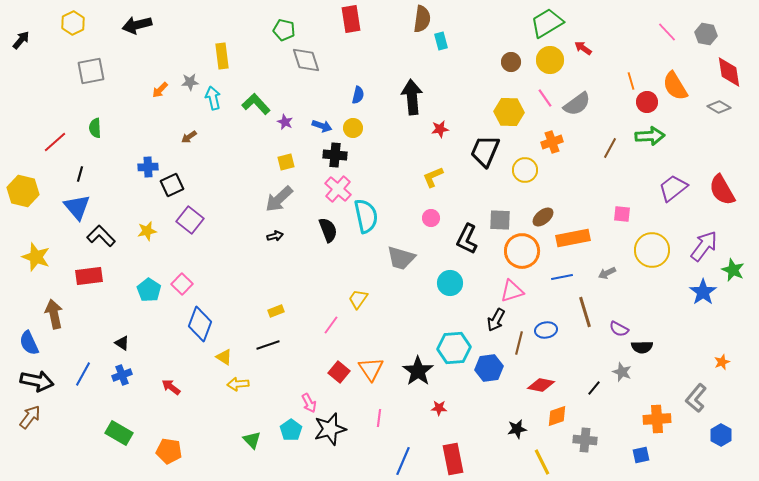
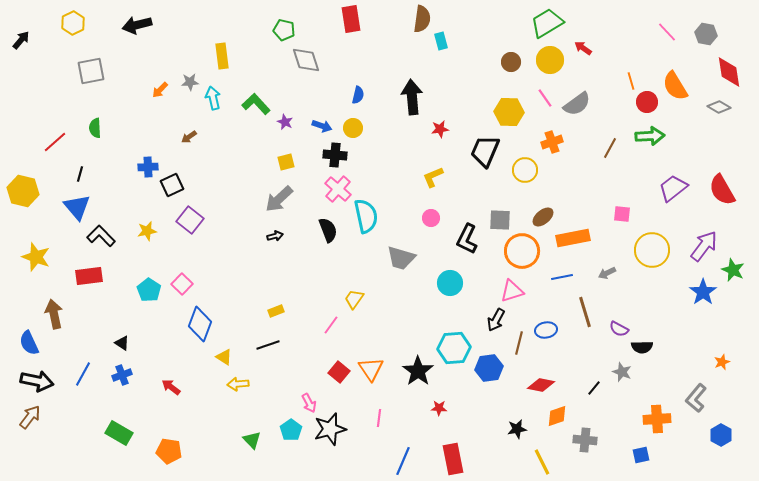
yellow trapezoid at (358, 299): moved 4 px left
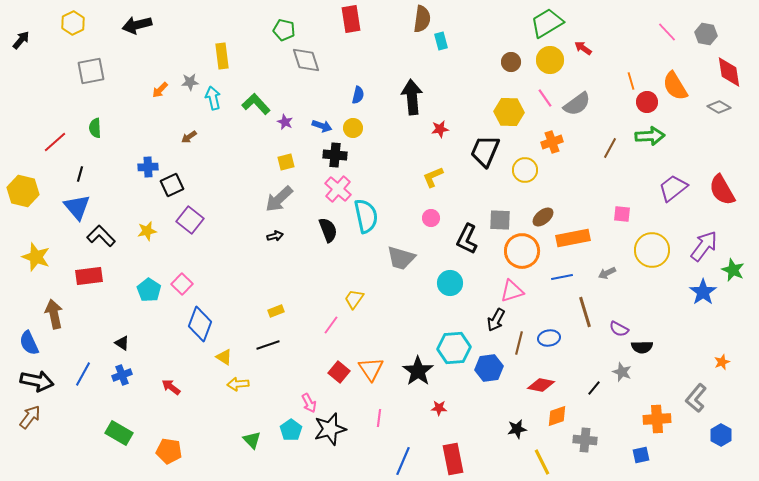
blue ellipse at (546, 330): moved 3 px right, 8 px down
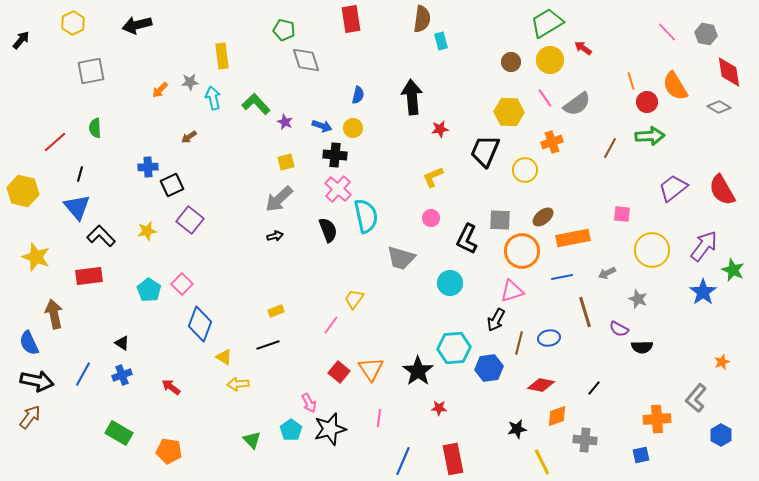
gray star at (622, 372): moved 16 px right, 73 px up
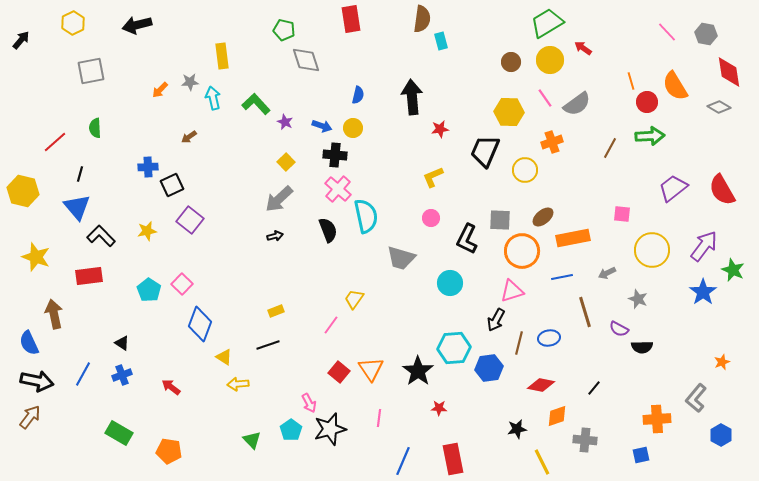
yellow square at (286, 162): rotated 30 degrees counterclockwise
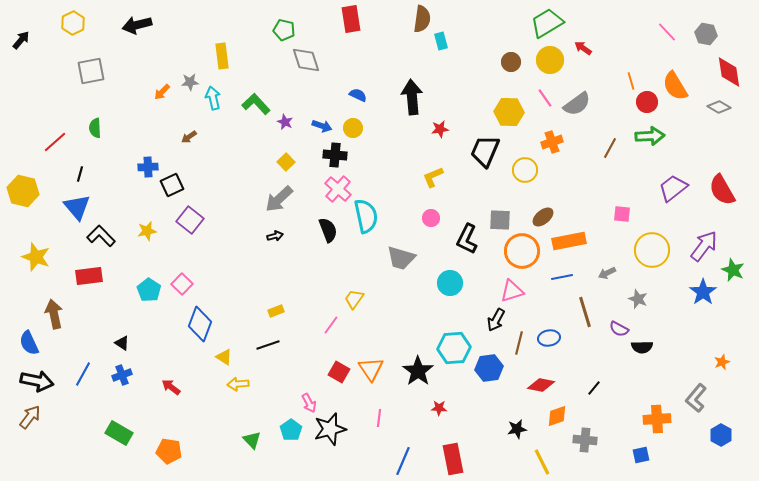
orange arrow at (160, 90): moved 2 px right, 2 px down
blue semicircle at (358, 95): rotated 78 degrees counterclockwise
orange rectangle at (573, 238): moved 4 px left, 3 px down
red square at (339, 372): rotated 10 degrees counterclockwise
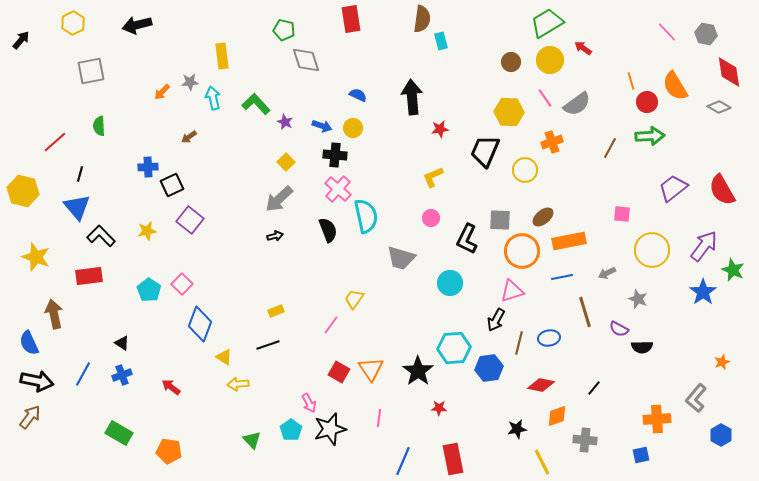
green semicircle at (95, 128): moved 4 px right, 2 px up
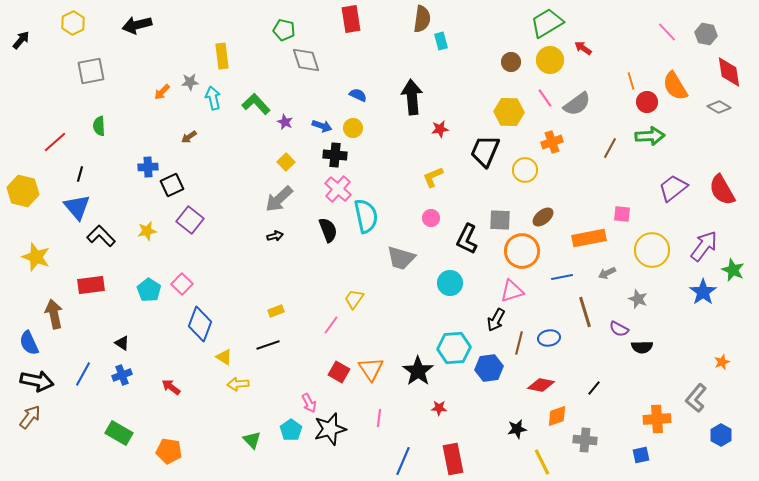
orange rectangle at (569, 241): moved 20 px right, 3 px up
red rectangle at (89, 276): moved 2 px right, 9 px down
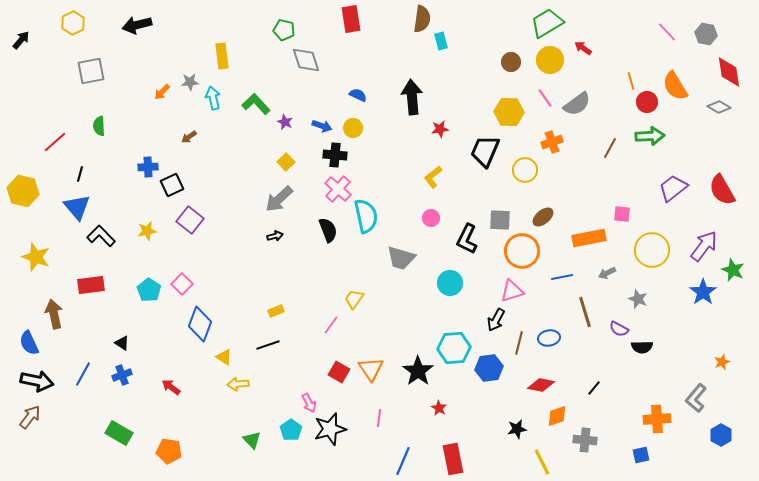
yellow L-shape at (433, 177): rotated 15 degrees counterclockwise
red star at (439, 408): rotated 28 degrees clockwise
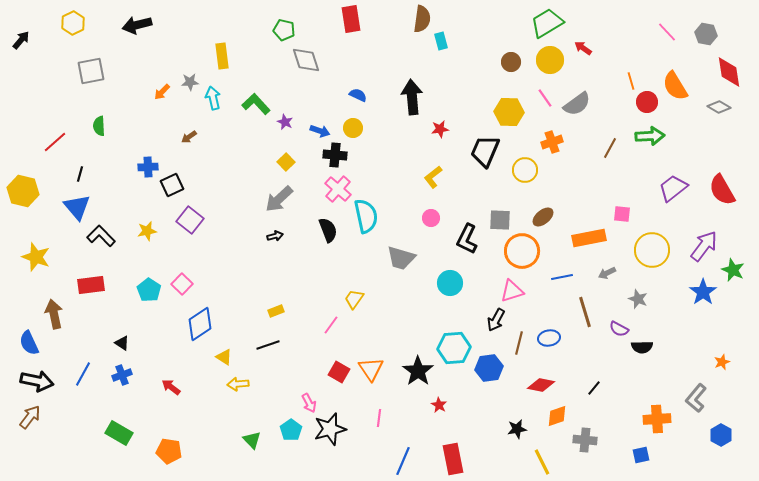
blue arrow at (322, 126): moved 2 px left, 5 px down
blue diamond at (200, 324): rotated 36 degrees clockwise
red star at (439, 408): moved 3 px up
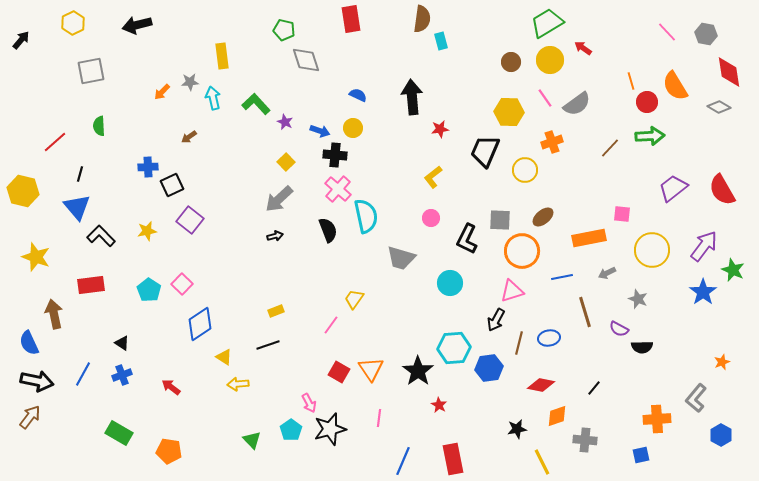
brown line at (610, 148): rotated 15 degrees clockwise
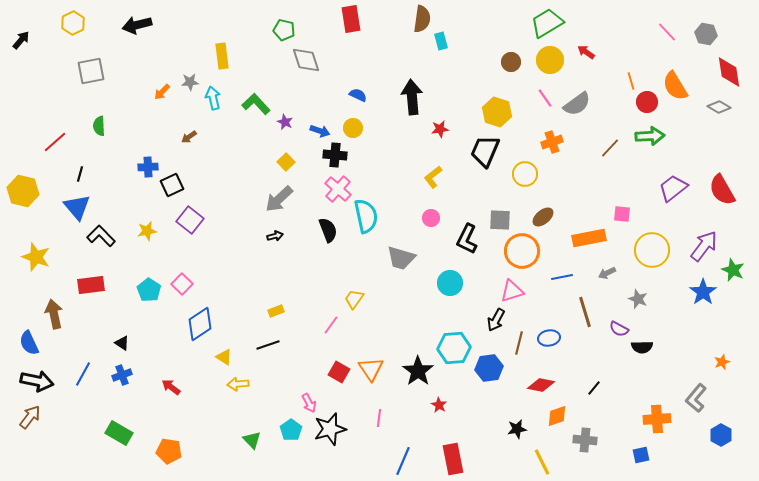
red arrow at (583, 48): moved 3 px right, 4 px down
yellow hexagon at (509, 112): moved 12 px left; rotated 16 degrees clockwise
yellow circle at (525, 170): moved 4 px down
